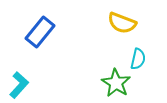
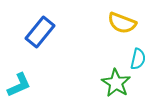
cyan L-shape: rotated 24 degrees clockwise
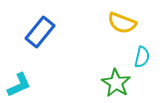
cyan semicircle: moved 4 px right, 2 px up
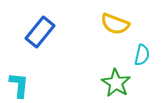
yellow semicircle: moved 7 px left, 1 px down
cyan semicircle: moved 2 px up
cyan L-shape: rotated 60 degrees counterclockwise
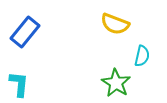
blue rectangle: moved 15 px left
cyan semicircle: moved 1 px down
cyan L-shape: moved 1 px up
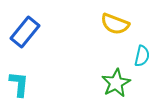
green star: rotated 12 degrees clockwise
